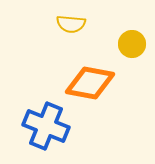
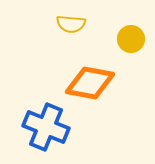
yellow circle: moved 1 px left, 5 px up
blue cross: moved 1 px down
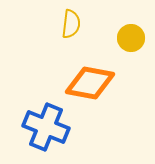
yellow semicircle: rotated 88 degrees counterclockwise
yellow circle: moved 1 px up
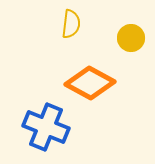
orange diamond: rotated 18 degrees clockwise
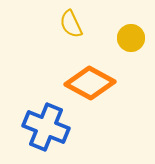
yellow semicircle: rotated 148 degrees clockwise
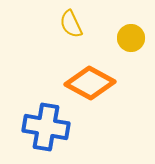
blue cross: rotated 12 degrees counterclockwise
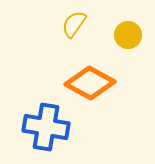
yellow semicircle: moved 3 px right; rotated 60 degrees clockwise
yellow circle: moved 3 px left, 3 px up
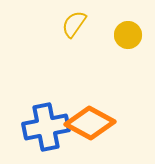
orange diamond: moved 40 px down
blue cross: rotated 21 degrees counterclockwise
